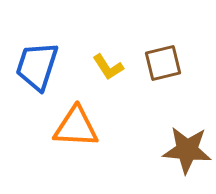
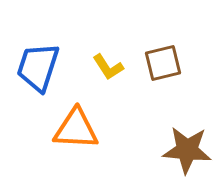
blue trapezoid: moved 1 px right, 1 px down
orange triangle: moved 2 px down
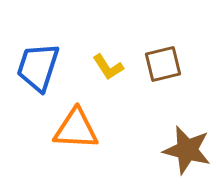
brown square: moved 1 px down
brown star: rotated 9 degrees clockwise
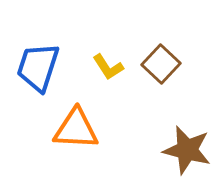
brown square: moved 2 px left; rotated 33 degrees counterclockwise
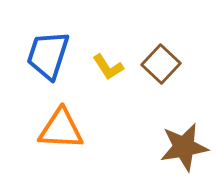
blue trapezoid: moved 10 px right, 12 px up
orange triangle: moved 15 px left
brown star: moved 3 px left, 3 px up; rotated 24 degrees counterclockwise
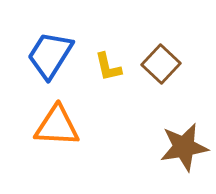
blue trapezoid: moved 2 px right; rotated 14 degrees clockwise
yellow L-shape: rotated 20 degrees clockwise
orange triangle: moved 4 px left, 3 px up
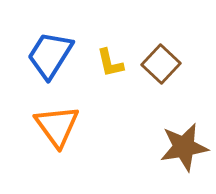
yellow L-shape: moved 2 px right, 4 px up
orange triangle: rotated 51 degrees clockwise
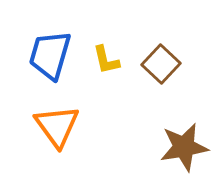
blue trapezoid: rotated 16 degrees counterclockwise
yellow L-shape: moved 4 px left, 3 px up
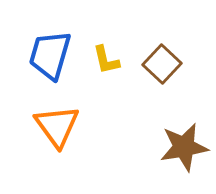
brown square: moved 1 px right
